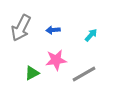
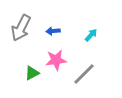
blue arrow: moved 1 px down
gray line: rotated 15 degrees counterclockwise
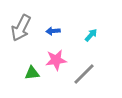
green triangle: rotated 21 degrees clockwise
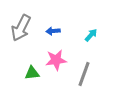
gray line: rotated 25 degrees counterclockwise
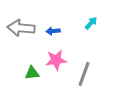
gray arrow: rotated 68 degrees clockwise
cyan arrow: moved 12 px up
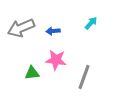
gray arrow: rotated 28 degrees counterclockwise
pink star: rotated 15 degrees clockwise
gray line: moved 3 px down
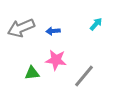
cyan arrow: moved 5 px right, 1 px down
gray line: moved 1 px up; rotated 20 degrees clockwise
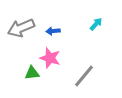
pink star: moved 6 px left, 2 px up; rotated 10 degrees clockwise
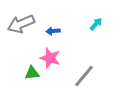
gray arrow: moved 4 px up
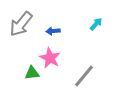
gray arrow: rotated 28 degrees counterclockwise
pink star: rotated 10 degrees clockwise
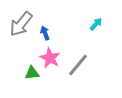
blue arrow: moved 8 px left, 2 px down; rotated 72 degrees clockwise
gray line: moved 6 px left, 11 px up
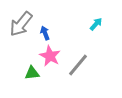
pink star: moved 2 px up
